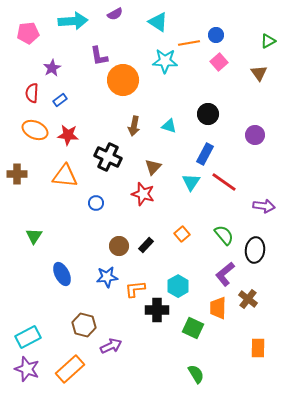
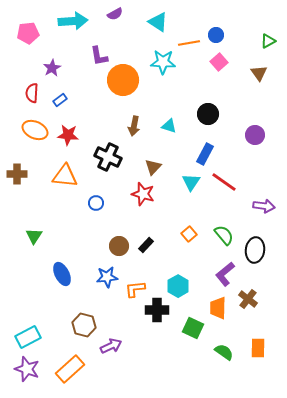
cyan star at (165, 61): moved 2 px left, 1 px down
orange square at (182, 234): moved 7 px right
green semicircle at (196, 374): moved 28 px right, 22 px up; rotated 24 degrees counterclockwise
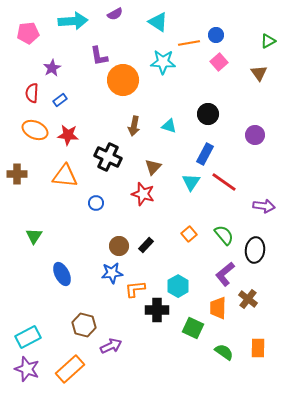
blue star at (107, 277): moved 5 px right, 4 px up
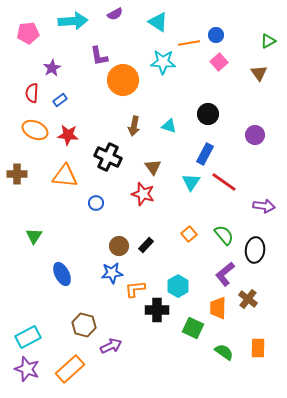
brown triangle at (153, 167): rotated 18 degrees counterclockwise
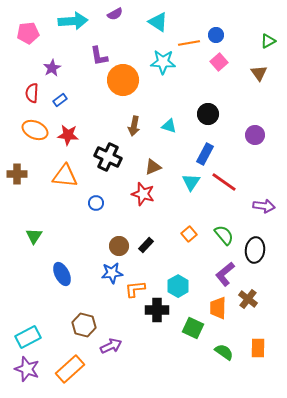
brown triangle at (153, 167): rotated 42 degrees clockwise
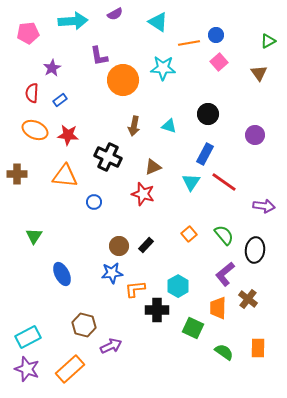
cyan star at (163, 62): moved 6 px down
blue circle at (96, 203): moved 2 px left, 1 px up
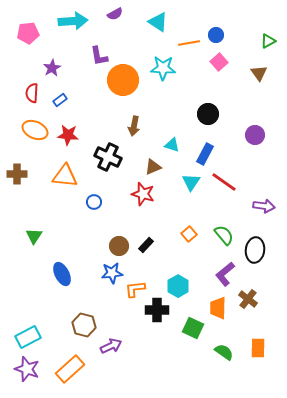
cyan triangle at (169, 126): moved 3 px right, 19 px down
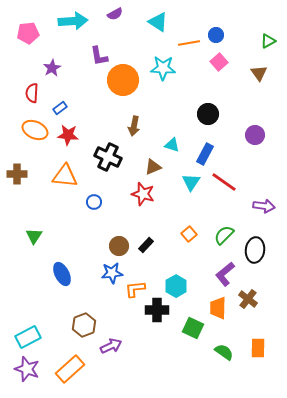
blue rectangle at (60, 100): moved 8 px down
green semicircle at (224, 235): rotated 95 degrees counterclockwise
cyan hexagon at (178, 286): moved 2 px left
brown hexagon at (84, 325): rotated 25 degrees clockwise
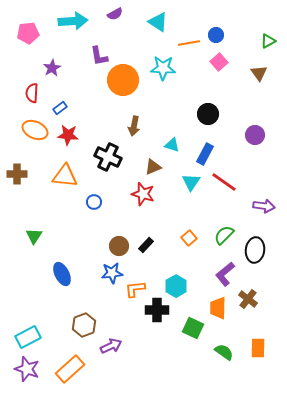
orange square at (189, 234): moved 4 px down
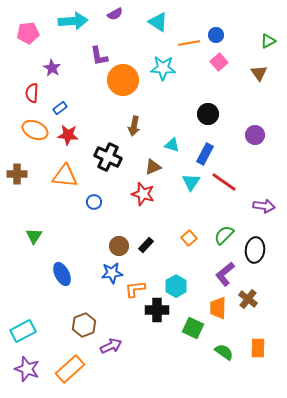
purple star at (52, 68): rotated 12 degrees counterclockwise
cyan rectangle at (28, 337): moved 5 px left, 6 px up
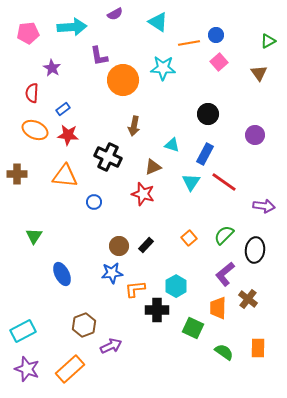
cyan arrow at (73, 21): moved 1 px left, 6 px down
blue rectangle at (60, 108): moved 3 px right, 1 px down
